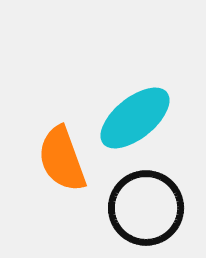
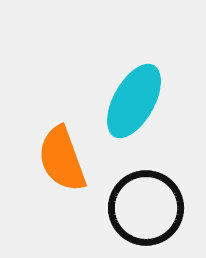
cyan ellipse: moved 1 px left, 17 px up; rotated 22 degrees counterclockwise
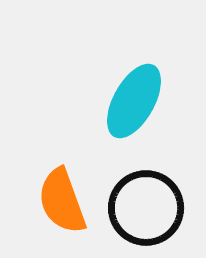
orange semicircle: moved 42 px down
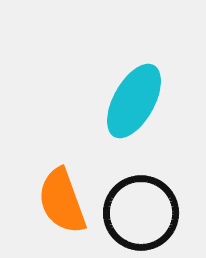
black circle: moved 5 px left, 5 px down
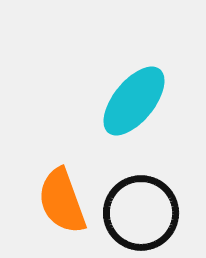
cyan ellipse: rotated 10 degrees clockwise
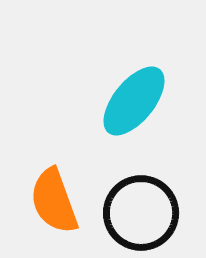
orange semicircle: moved 8 px left
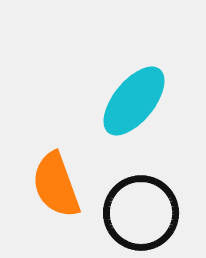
orange semicircle: moved 2 px right, 16 px up
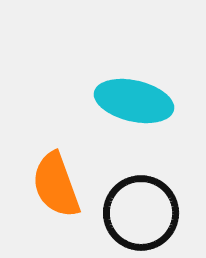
cyan ellipse: rotated 64 degrees clockwise
